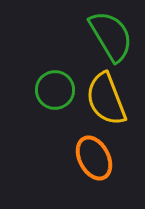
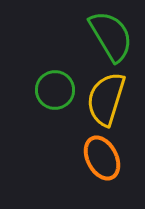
yellow semicircle: rotated 38 degrees clockwise
orange ellipse: moved 8 px right
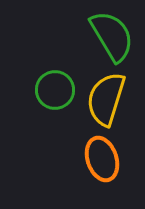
green semicircle: moved 1 px right
orange ellipse: moved 1 px down; rotated 9 degrees clockwise
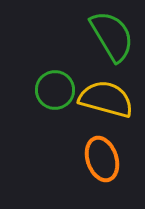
yellow semicircle: rotated 88 degrees clockwise
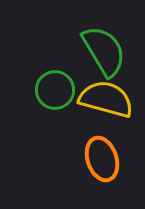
green semicircle: moved 8 px left, 15 px down
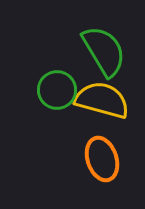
green circle: moved 2 px right
yellow semicircle: moved 4 px left, 1 px down
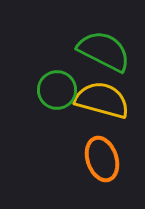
green semicircle: rotated 32 degrees counterclockwise
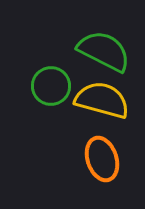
green circle: moved 6 px left, 4 px up
